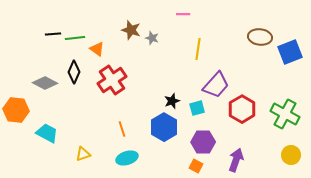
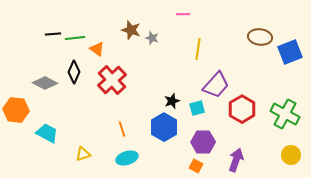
red cross: rotated 8 degrees counterclockwise
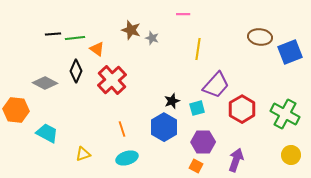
black diamond: moved 2 px right, 1 px up
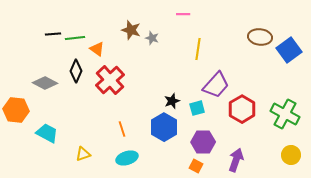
blue square: moved 1 px left, 2 px up; rotated 15 degrees counterclockwise
red cross: moved 2 px left
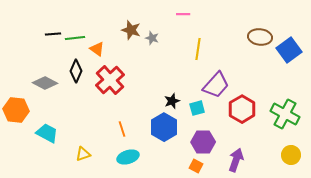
cyan ellipse: moved 1 px right, 1 px up
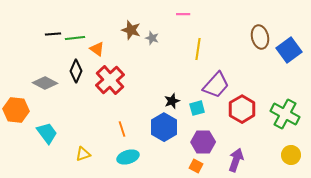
brown ellipse: rotated 70 degrees clockwise
cyan trapezoid: rotated 25 degrees clockwise
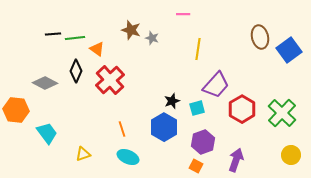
green cross: moved 3 px left, 1 px up; rotated 16 degrees clockwise
purple hexagon: rotated 20 degrees counterclockwise
cyan ellipse: rotated 40 degrees clockwise
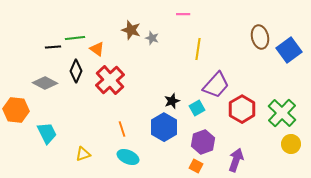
black line: moved 13 px down
cyan square: rotated 14 degrees counterclockwise
cyan trapezoid: rotated 10 degrees clockwise
yellow circle: moved 11 px up
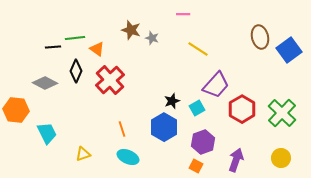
yellow line: rotated 65 degrees counterclockwise
yellow circle: moved 10 px left, 14 px down
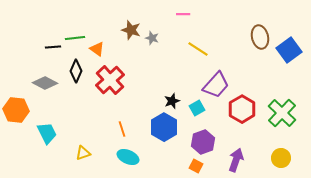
yellow triangle: moved 1 px up
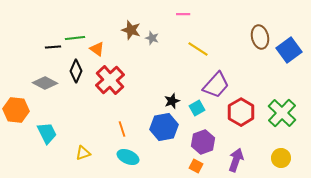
red hexagon: moved 1 px left, 3 px down
blue hexagon: rotated 20 degrees clockwise
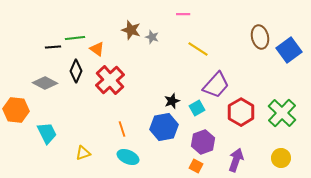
gray star: moved 1 px up
